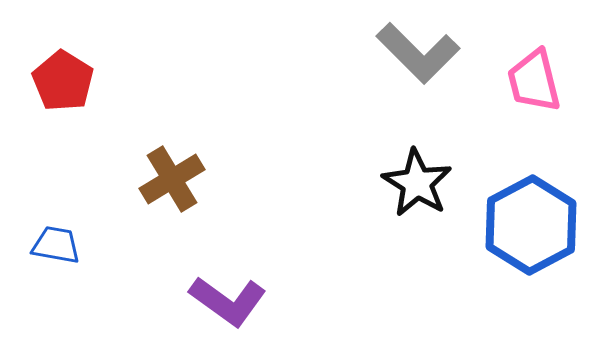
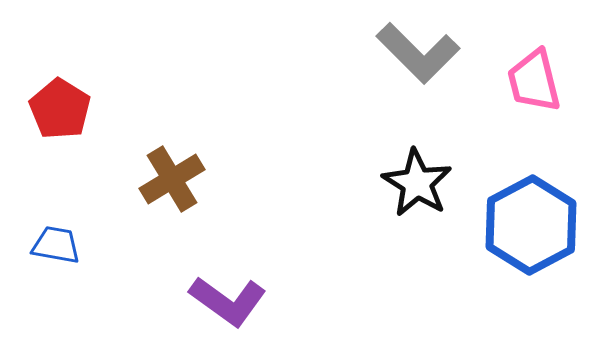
red pentagon: moved 3 px left, 28 px down
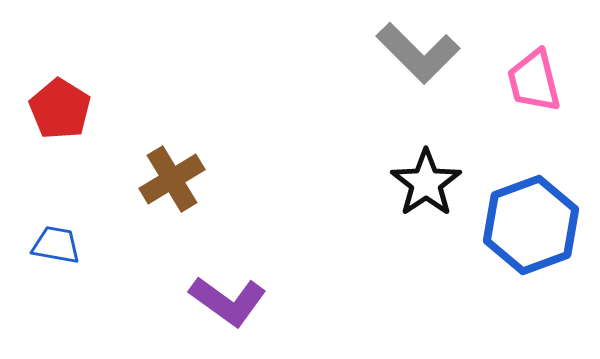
black star: moved 9 px right; rotated 6 degrees clockwise
blue hexagon: rotated 8 degrees clockwise
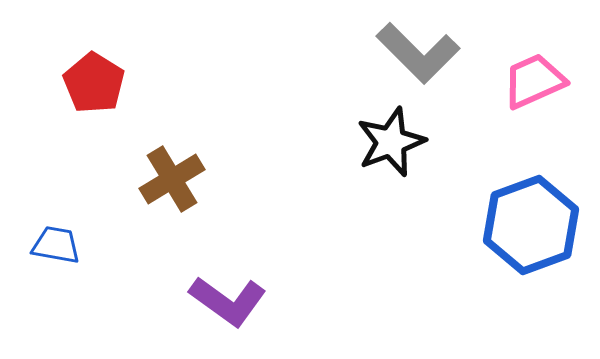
pink trapezoid: rotated 80 degrees clockwise
red pentagon: moved 34 px right, 26 px up
black star: moved 35 px left, 41 px up; rotated 14 degrees clockwise
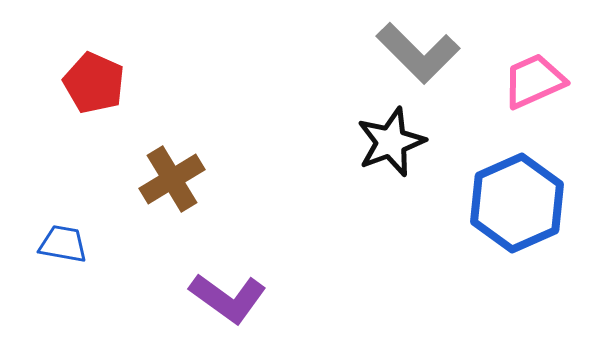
red pentagon: rotated 8 degrees counterclockwise
blue hexagon: moved 14 px left, 22 px up; rotated 4 degrees counterclockwise
blue trapezoid: moved 7 px right, 1 px up
purple L-shape: moved 3 px up
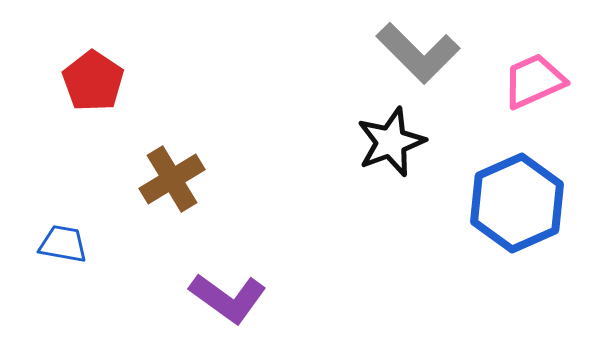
red pentagon: moved 1 px left, 2 px up; rotated 10 degrees clockwise
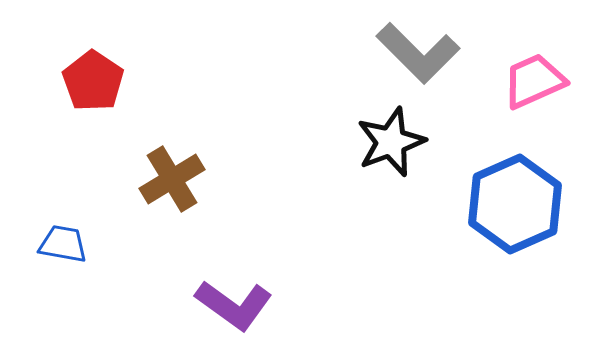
blue hexagon: moved 2 px left, 1 px down
purple L-shape: moved 6 px right, 7 px down
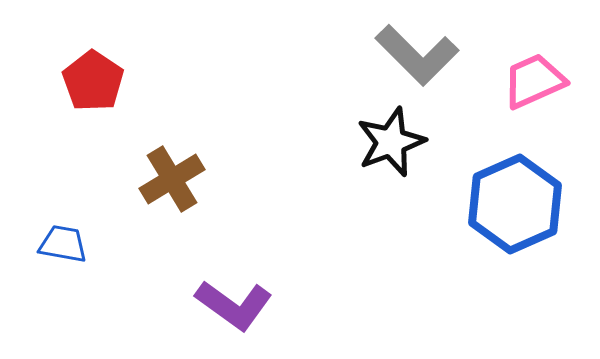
gray L-shape: moved 1 px left, 2 px down
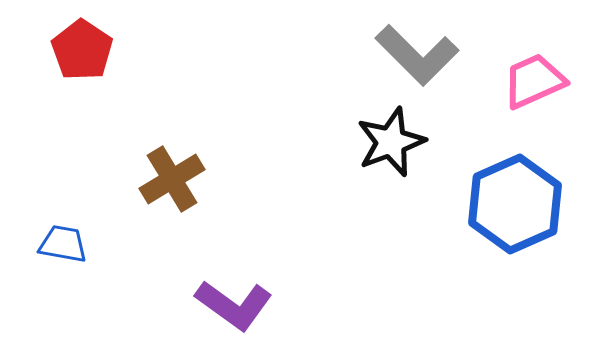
red pentagon: moved 11 px left, 31 px up
